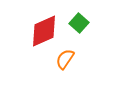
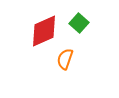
orange semicircle: rotated 15 degrees counterclockwise
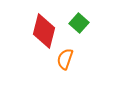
red diamond: rotated 52 degrees counterclockwise
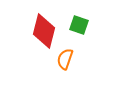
green square: moved 2 px down; rotated 24 degrees counterclockwise
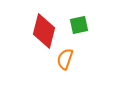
green square: rotated 30 degrees counterclockwise
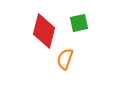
green square: moved 2 px up
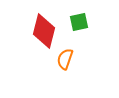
green square: moved 1 px up
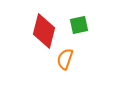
green square: moved 3 px down
